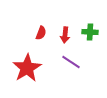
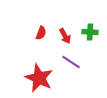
red arrow: moved 1 px down; rotated 35 degrees counterclockwise
red star: moved 12 px right, 10 px down; rotated 16 degrees counterclockwise
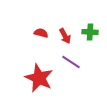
red semicircle: rotated 96 degrees counterclockwise
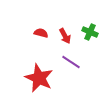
green cross: rotated 21 degrees clockwise
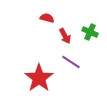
red semicircle: moved 6 px right, 15 px up
red star: rotated 12 degrees clockwise
